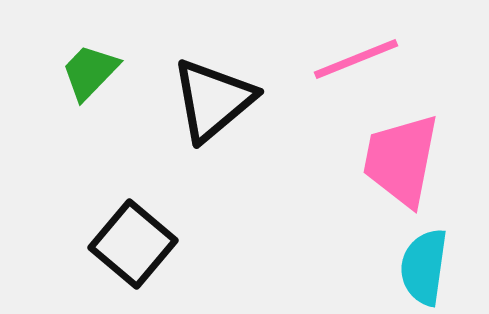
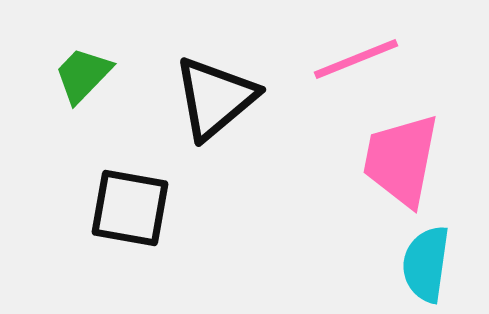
green trapezoid: moved 7 px left, 3 px down
black triangle: moved 2 px right, 2 px up
black square: moved 3 px left, 36 px up; rotated 30 degrees counterclockwise
cyan semicircle: moved 2 px right, 3 px up
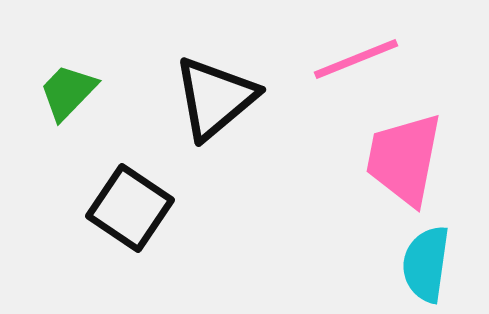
green trapezoid: moved 15 px left, 17 px down
pink trapezoid: moved 3 px right, 1 px up
black square: rotated 24 degrees clockwise
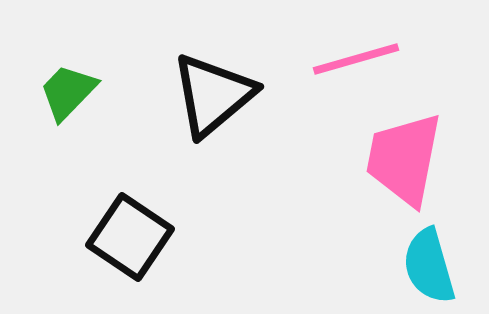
pink line: rotated 6 degrees clockwise
black triangle: moved 2 px left, 3 px up
black square: moved 29 px down
cyan semicircle: moved 3 px right, 2 px down; rotated 24 degrees counterclockwise
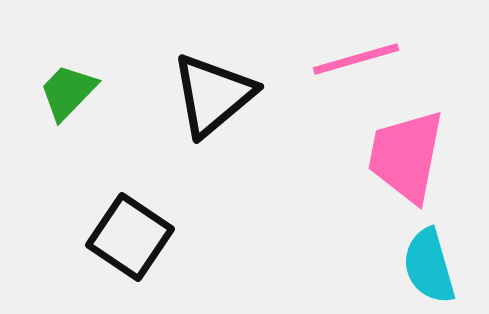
pink trapezoid: moved 2 px right, 3 px up
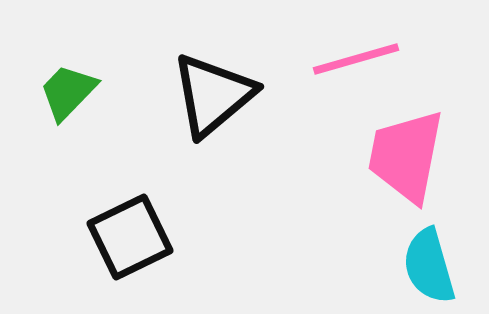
black square: rotated 30 degrees clockwise
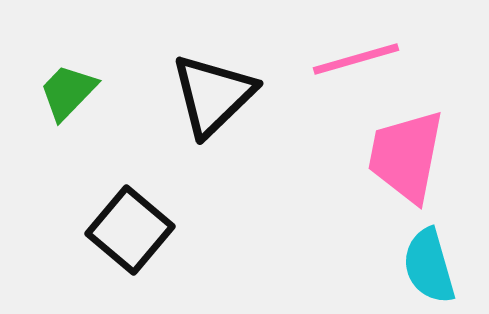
black triangle: rotated 4 degrees counterclockwise
black square: moved 7 px up; rotated 24 degrees counterclockwise
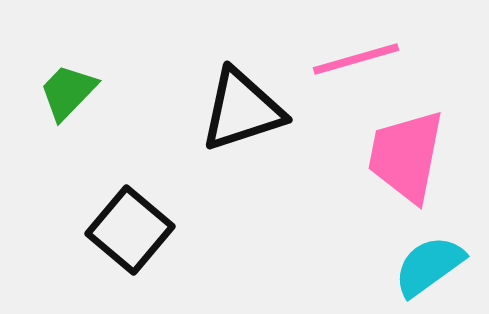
black triangle: moved 29 px right, 15 px down; rotated 26 degrees clockwise
cyan semicircle: rotated 70 degrees clockwise
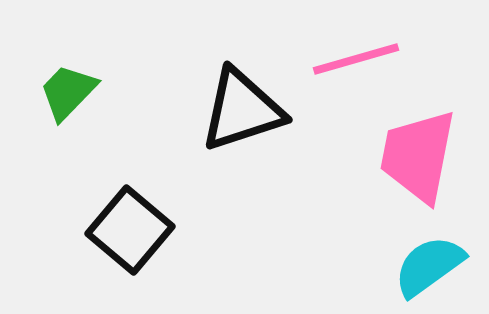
pink trapezoid: moved 12 px right
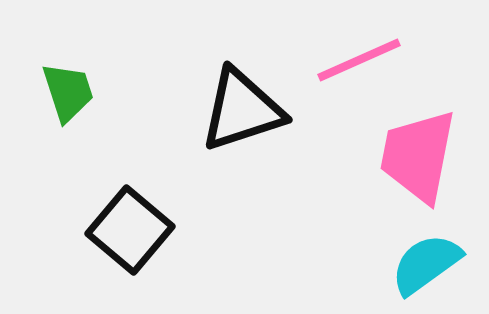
pink line: moved 3 px right, 1 px down; rotated 8 degrees counterclockwise
green trapezoid: rotated 118 degrees clockwise
cyan semicircle: moved 3 px left, 2 px up
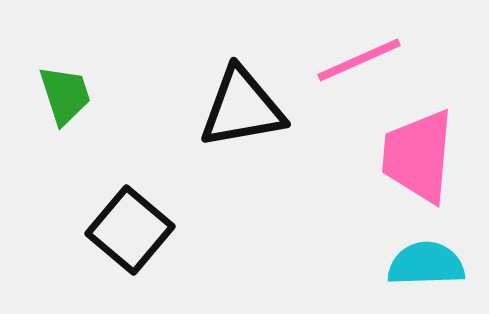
green trapezoid: moved 3 px left, 3 px down
black triangle: moved 2 px up; rotated 8 degrees clockwise
pink trapezoid: rotated 6 degrees counterclockwise
cyan semicircle: rotated 34 degrees clockwise
